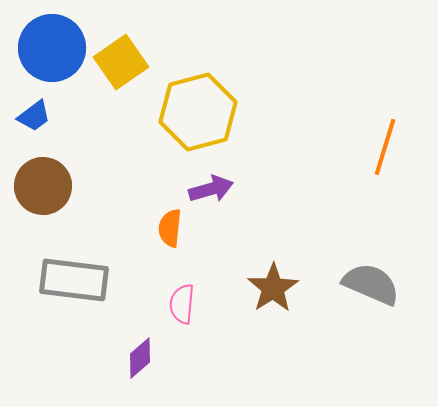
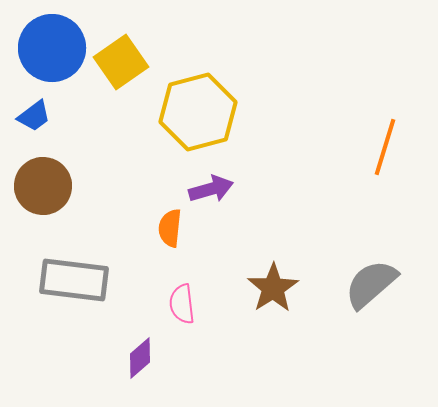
gray semicircle: rotated 64 degrees counterclockwise
pink semicircle: rotated 12 degrees counterclockwise
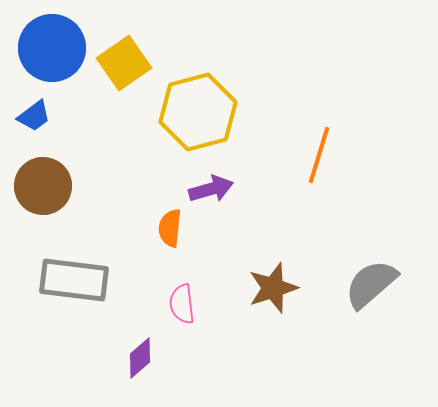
yellow square: moved 3 px right, 1 px down
orange line: moved 66 px left, 8 px down
brown star: rotated 15 degrees clockwise
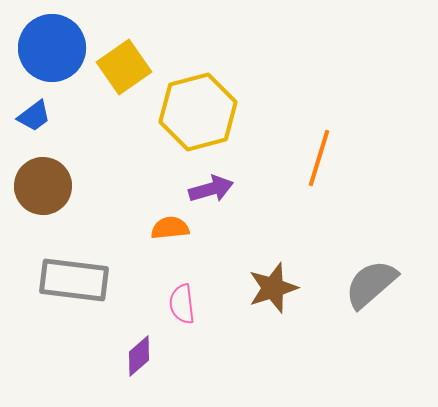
yellow square: moved 4 px down
orange line: moved 3 px down
orange semicircle: rotated 78 degrees clockwise
purple diamond: moved 1 px left, 2 px up
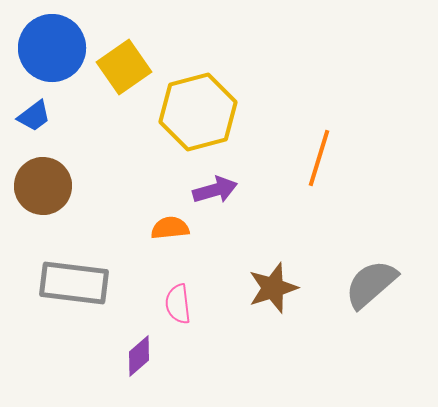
purple arrow: moved 4 px right, 1 px down
gray rectangle: moved 3 px down
pink semicircle: moved 4 px left
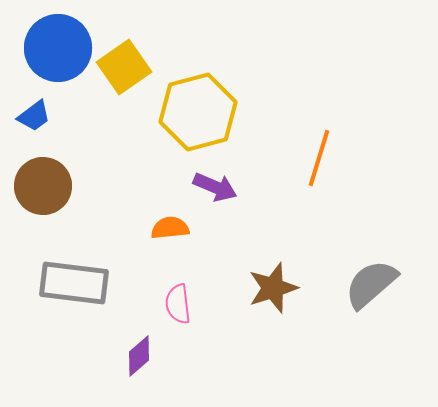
blue circle: moved 6 px right
purple arrow: moved 3 px up; rotated 39 degrees clockwise
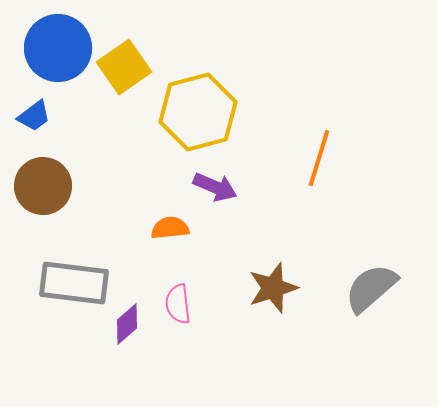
gray semicircle: moved 4 px down
purple diamond: moved 12 px left, 32 px up
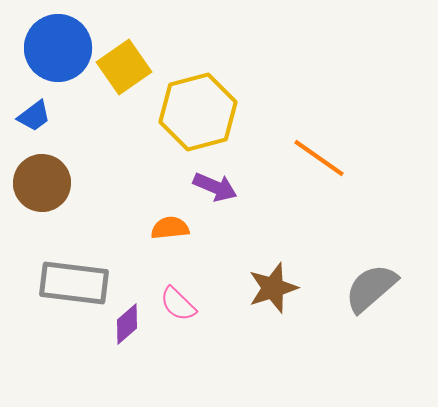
orange line: rotated 72 degrees counterclockwise
brown circle: moved 1 px left, 3 px up
pink semicircle: rotated 39 degrees counterclockwise
